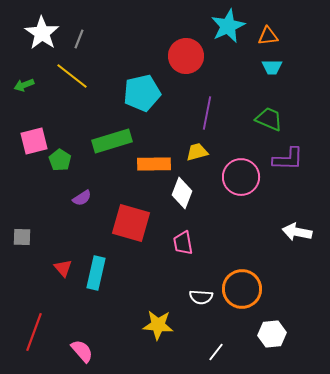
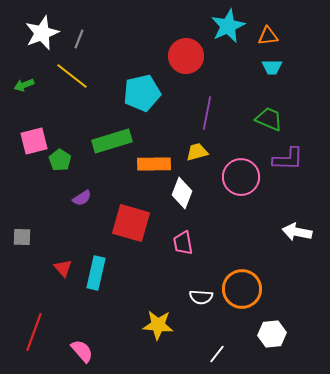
white star: rotated 16 degrees clockwise
white line: moved 1 px right, 2 px down
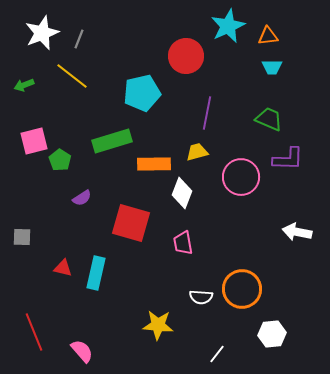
red triangle: rotated 36 degrees counterclockwise
red line: rotated 42 degrees counterclockwise
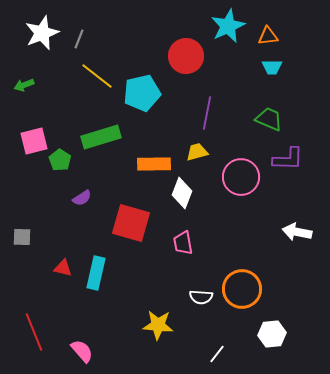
yellow line: moved 25 px right
green rectangle: moved 11 px left, 4 px up
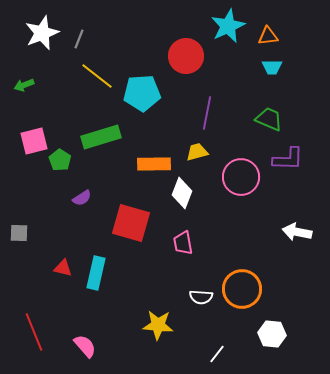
cyan pentagon: rotated 9 degrees clockwise
gray square: moved 3 px left, 4 px up
white hexagon: rotated 12 degrees clockwise
pink semicircle: moved 3 px right, 5 px up
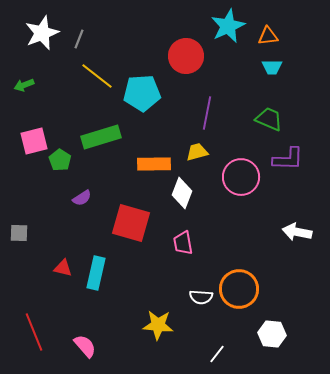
orange circle: moved 3 px left
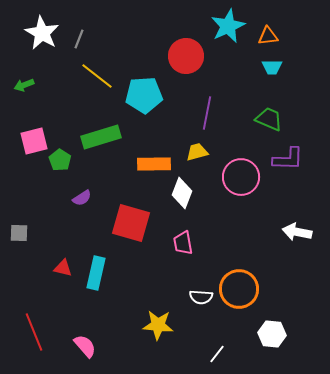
white star: rotated 20 degrees counterclockwise
cyan pentagon: moved 2 px right, 2 px down
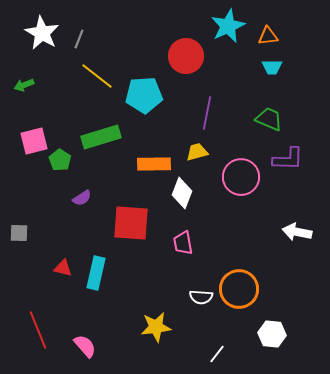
red square: rotated 12 degrees counterclockwise
yellow star: moved 2 px left, 2 px down; rotated 12 degrees counterclockwise
red line: moved 4 px right, 2 px up
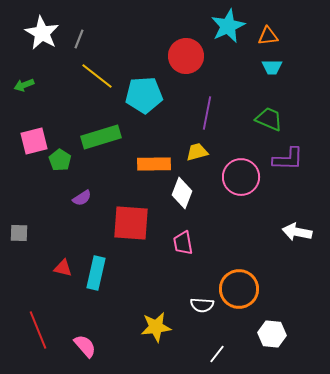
white semicircle: moved 1 px right, 8 px down
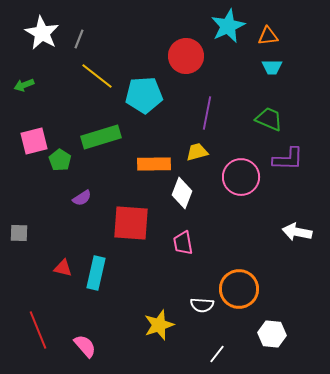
yellow star: moved 3 px right, 2 px up; rotated 12 degrees counterclockwise
